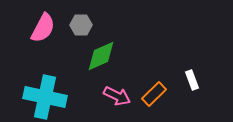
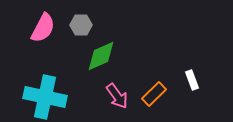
pink arrow: rotated 28 degrees clockwise
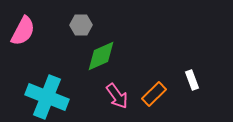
pink semicircle: moved 20 px left, 3 px down
cyan cross: moved 2 px right; rotated 9 degrees clockwise
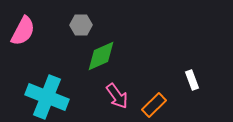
orange rectangle: moved 11 px down
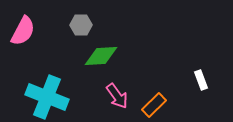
green diamond: rotated 20 degrees clockwise
white rectangle: moved 9 px right
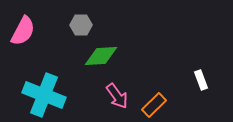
cyan cross: moved 3 px left, 2 px up
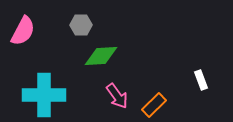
cyan cross: rotated 21 degrees counterclockwise
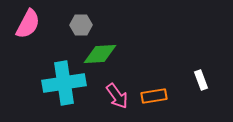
pink semicircle: moved 5 px right, 7 px up
green diamond: moved 1 px left, 2 px up
cyan cross: moved 20 px right, 12 px up; rotated 9 degrees counterclockwise
orange rectangle: moved 9 px up; rotated 35 degrees clockwise
